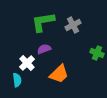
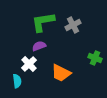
purple semicircle: moved 5 px left, 3 px up
green cross: moved 2 px left, 5 px down
white cross: moved 2 px right, 1 px down
orange trapezoid: moved 2 px right, 1 px up; rotated 70 degrees clockwise
cyan semicircle: moved 1 px down
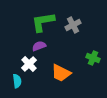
green cross: moved 2 px left
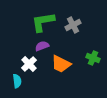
purple semicircle: moved 3 px right
orange trapezoid: moved 9 px up
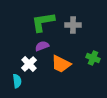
gray cross: rotated 28 degrees clockwise
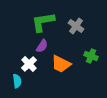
gray cross: moved 3 px right, 1 px down; rotated 35 degrees clockwise
purple semicircle: rotated 144 degrees clockwise
green cross: moved 2 px left, 2 px up
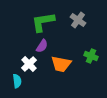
gray cross: moved 2 px right, 6 px up
orange trapezoid: rotated 15 degrees counterclockwise
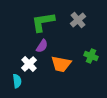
gray cross: rotated 14 degrees clockwise
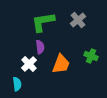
purple semicircle: moved 2 px left, 1 px down; rotated 40 degrees counterclockwise
orange trapezoid: rotated 80 degrees counterclockwise
cyan semicircle: moved 3 px down
